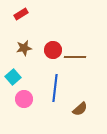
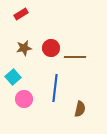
red circle: moved 2 px left, 2 px up
brown semicircle: rotated 35 degrees counterclockwise
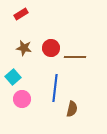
brown star: rotated 21 degrees clockwise
pink circle: moved 2 px left
brown semicircle: moved 8 px left
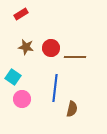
brown star: moved 2 px right, 1 px up
cyan square: rotated 14 degrees counterclockwise
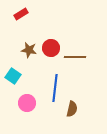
brown star: moved 3 px right, 3 px down
cyan square: moved 1 px up
pink circle: moved 5 px right, 4 px down
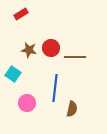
cyan square: moved 2 px up
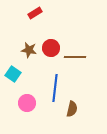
red rectangle: moved 14 px right, 1 px up
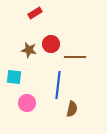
red circle: moved 4 px up
cyan square: moved 1 px right, 3 px down; rotated 28 degrees counterclockwise
blue line: moved 3 px right, 3 px up
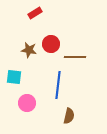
brown semicircle: moved 3 px left, 7 px down
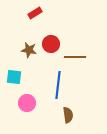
brown semicircle: moved 1 px left, 1 px up; rotated 21 degrees counterclockwise
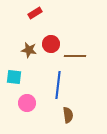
brown line: moved 1 px up
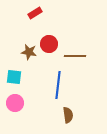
red circle: moved 2 px left
brown star: moved 2 px down
pink circle: moved 12 px left
